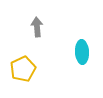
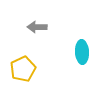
gray arrow: rotated 84 degrees counterclockwise
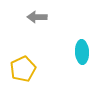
gray arrow: moved 10 px up
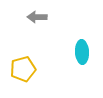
yellow pentagon: rotated 10 degrees clockwise
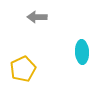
yellow pentagon: rotated 10 degrees counterclockwise
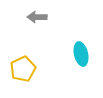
cyan ellipse: moved 1 px left, 2 px down; rotated 10 degrees counterclockwise
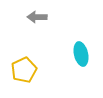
yellow pentagon: moved 1 px right, 1 px down
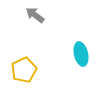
gray arrow: moved 2 px left, 2 px up; rotated 36 degrees clockwise
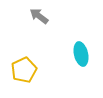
gray arrow: moved 4 px right, 1 px down
